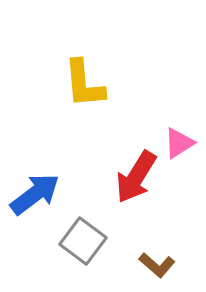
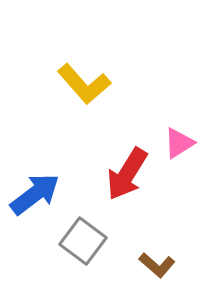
yellow L-shape: rotated 36 degrees counterclockwise
red arrow: moved 9 px left, 3 px up
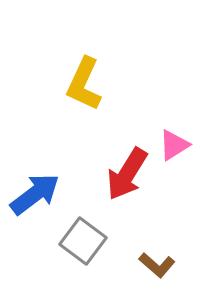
yellow L-shape: rotated 66 degrees clockwise
pink triangle: moved 5 px left, 2 px down
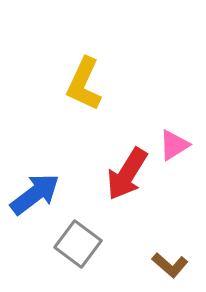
gray square: moved 5 px left, 3 px down
brown L-shape: moved 13 px right
